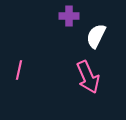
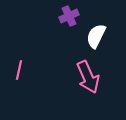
purple cross: rotated 24 degrees counterclockwise
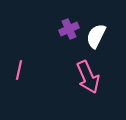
purple cross: moved 13 px down
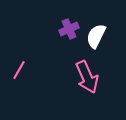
pink line: rotated 18 degrees clockwise
pink arrow: moved 1 px left
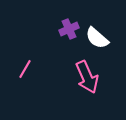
white semicircle: moved 1 px right, 2 px down; rotated 75 degrees counterclockwise
pink line: moved 6 px right, 1 px up
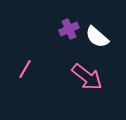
white semicircle: moved 1 px up
pink arrow: rotated 28 degrees counterclockwise
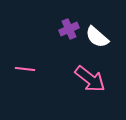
pink line: rotated 66 degrees clockwise
pink arrow: moved 3 px right, 2 px down
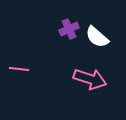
pink line: moved 6 px left
pink arrow: rotated 20 degrees counterclockwise
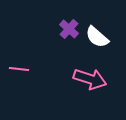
purple cross: rotated 24 degrees counterclockwise
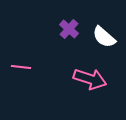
white semicircle: moved 7 px right
pink line: moved 2 px right, 2 px up
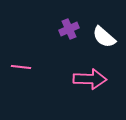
purple cross: rotated 24 degrees clockwise
pink arrow: rotated 16 degrees counterclockwise
